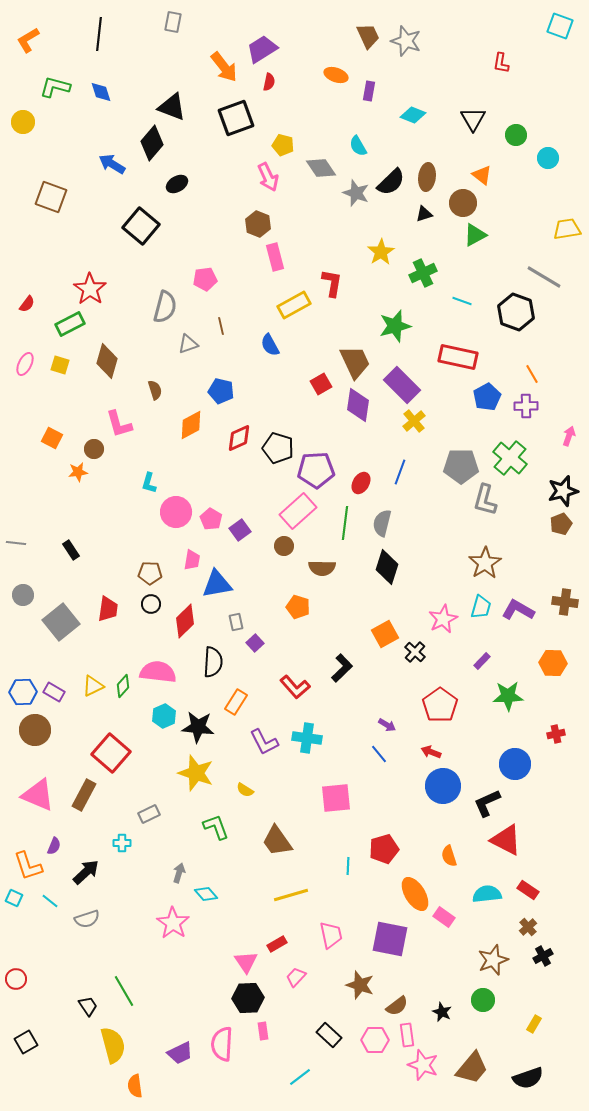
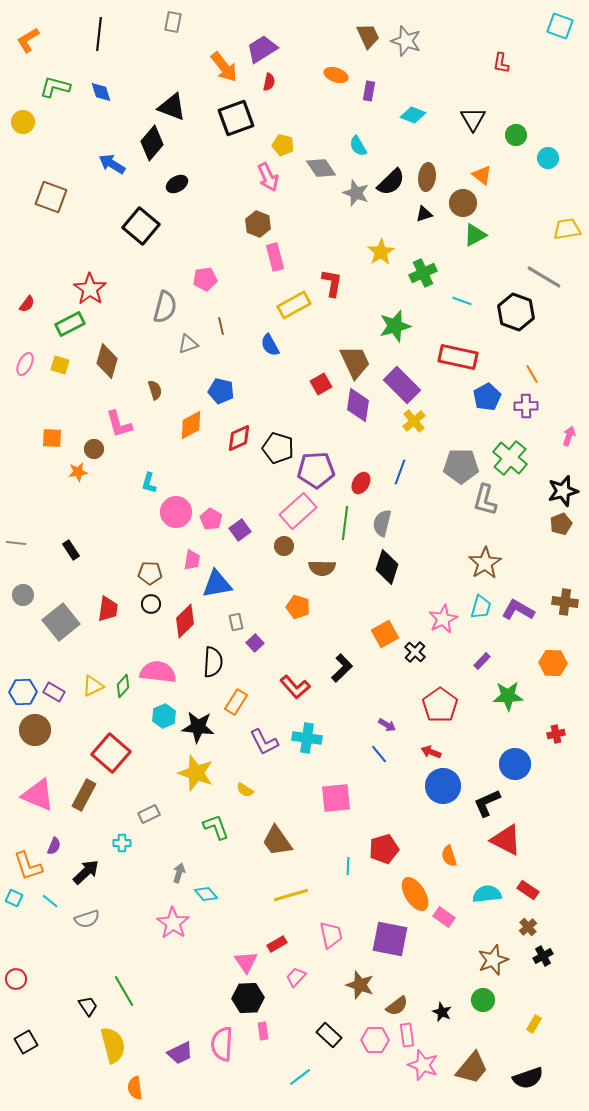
orange square at (52, 438): rotated 25 degrees counterclockwise
orange semicircle at (135, 1086): moved 2 px down
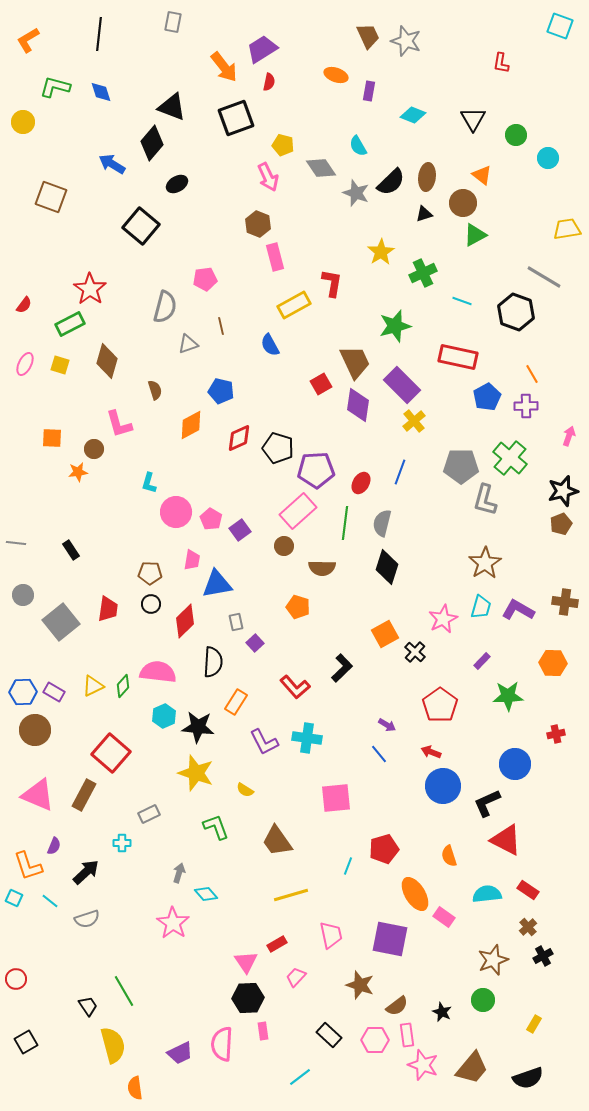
red semicircle at (27, 304): moved 3 px left, 1 px down
cyan line at (348, 866): rotated 18 degrees clockwise
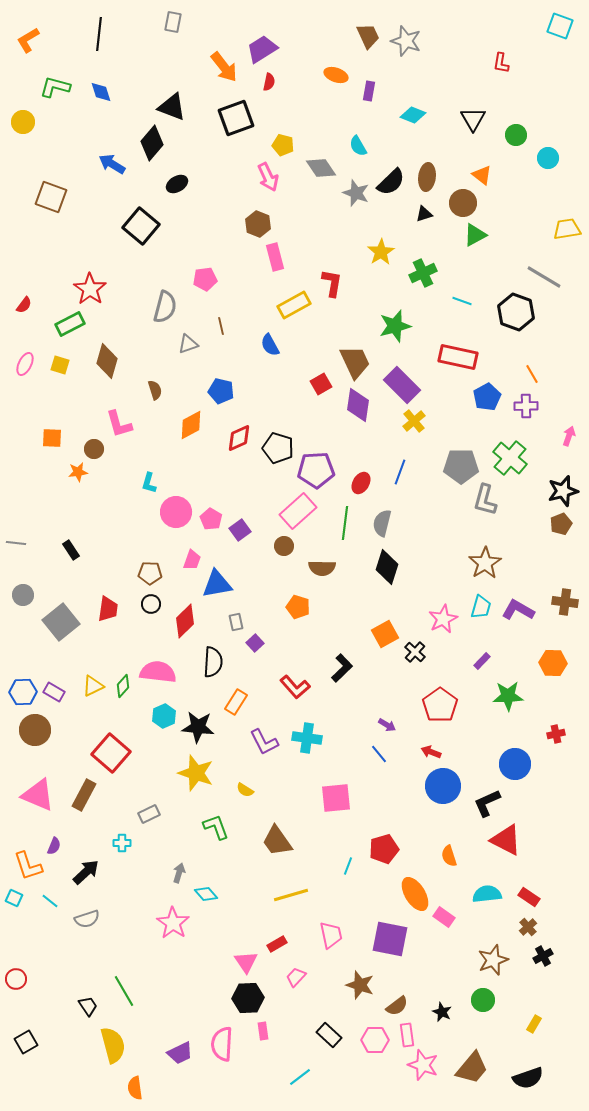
pink trapezoid at (192, 560): rotated 10 degrees clockwise
red rectangle at (528, 890): moved 1 px right, 7 px down
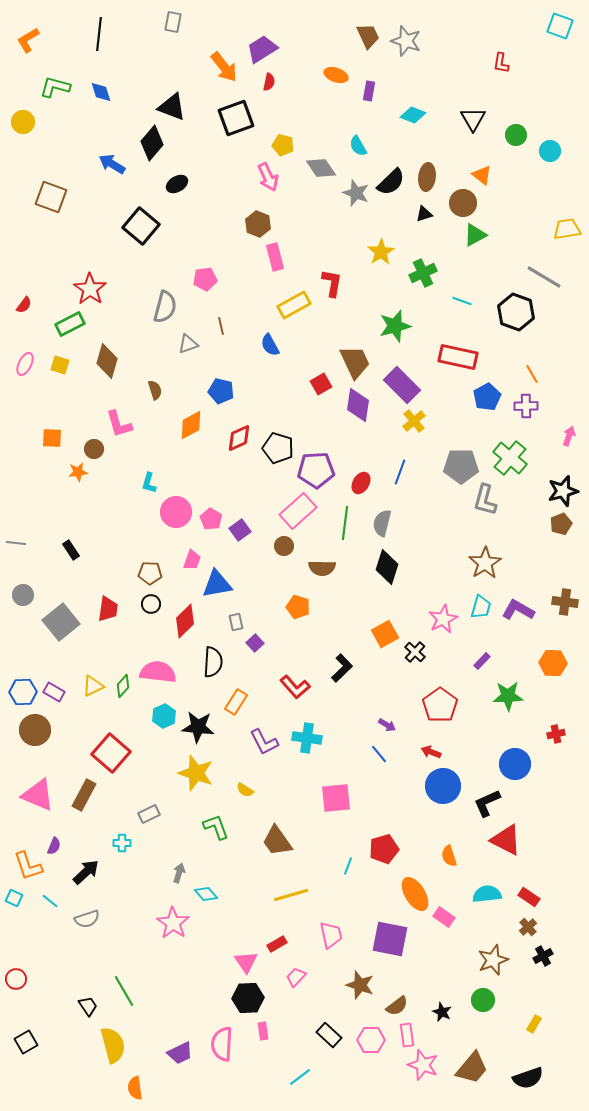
cyan circle at (548, 158): moved 2 px right, 7 px up
pink hexagon at (375, 1040): moved 4 px left
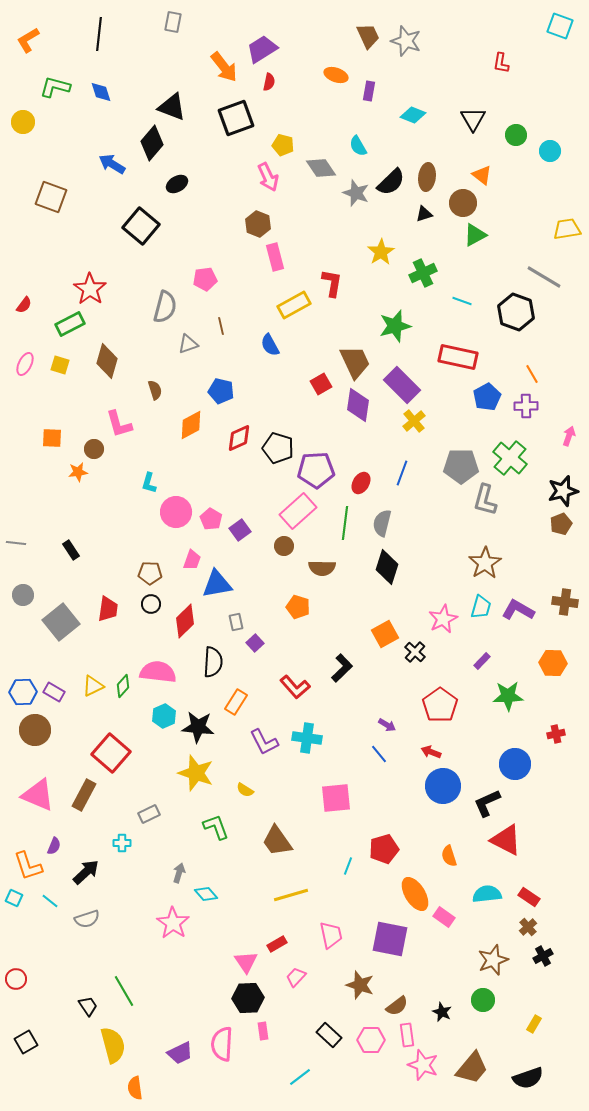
blue line at (400, 472): moved 2 px right, 1 px down
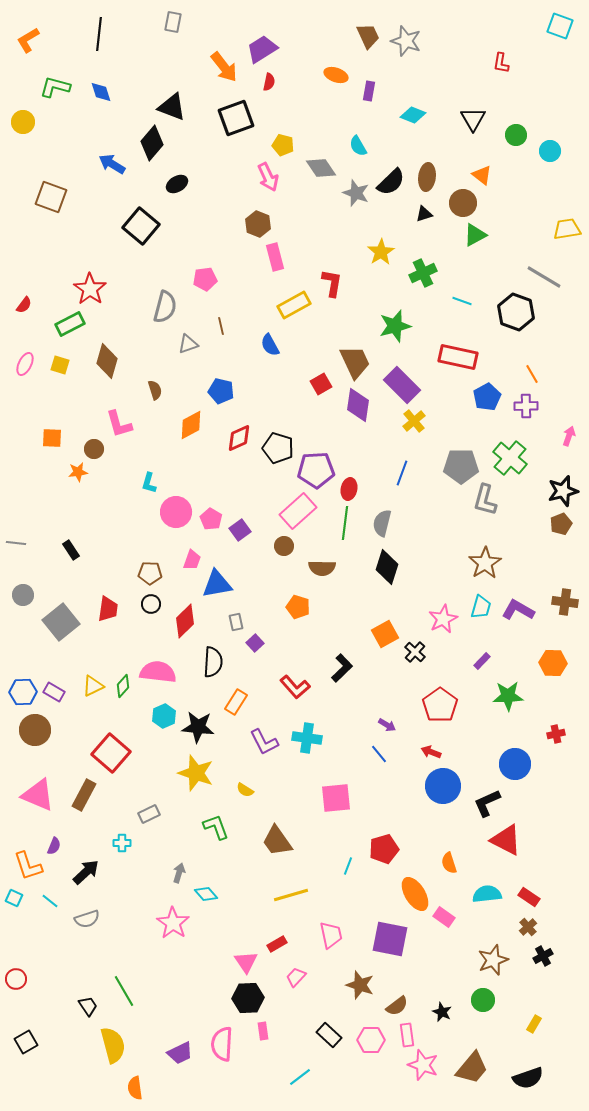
red ellipse at (361, 483): moved 12 px left, 6 px down; rotated 20 degrees counterclockwise
orange semicircle at (449, 856): moved 7 px down
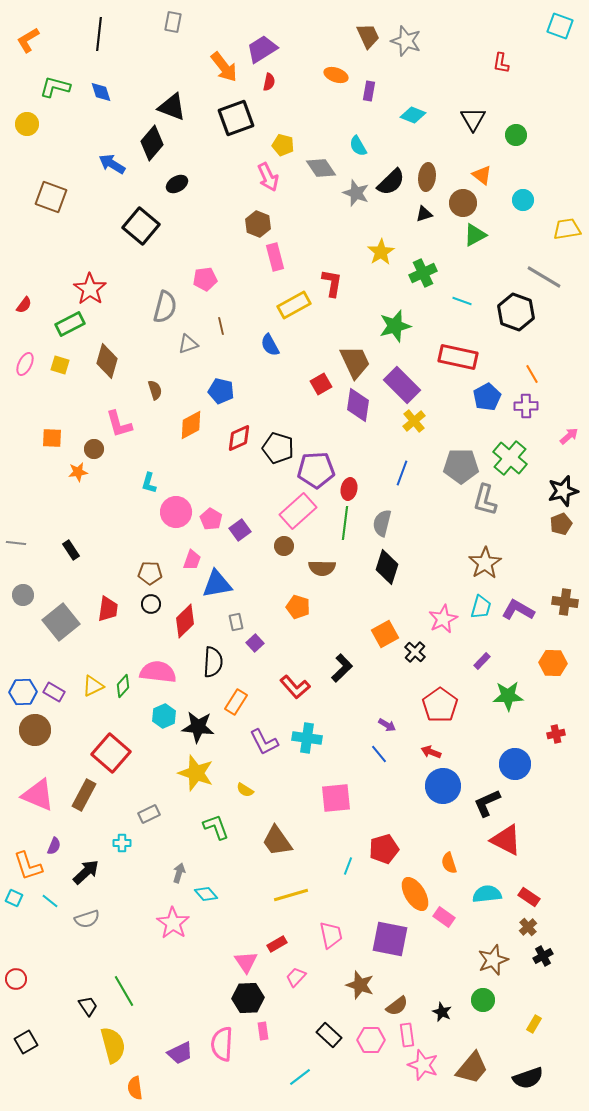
yellow circle at (23, 122): moved 4 px right, 2 px down
cyan circle at (550, 151): moved 27 px left, 49 px down
pink arrow at (569, 436): rotated 30 degrees clockwise
